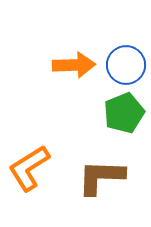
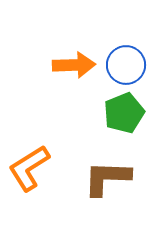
brown L-shape: moved 6 px right, 1 px down
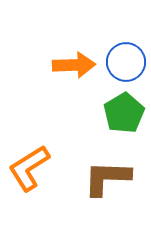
blue circle: moved 3 px up
green pentagon: rotated 9 degrees counterclockwise
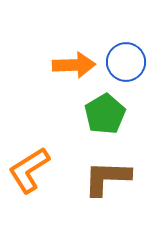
green pentagon: moved 19 px left, 1 px down
orange L-shape: moved 2 px down
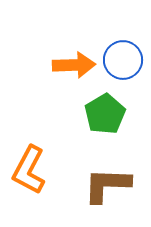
blue circle: moved 3 px left, 2 px up
orange L-shape: rotated 30 degrees counterclockwise
brown L-shape: moved 7 px down
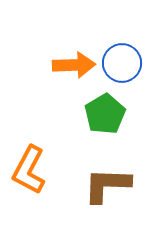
blue circle: moved 1 px left, 3 px down
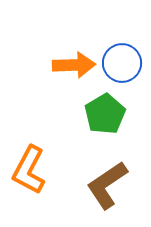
brown L-shape: rotated 36 degrees counterclockwise
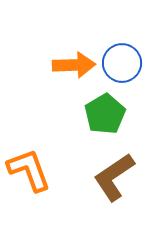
orange L-shape: rotated 132 degrees clockwise
brown L-shape: moved 7 px right, 8 px up
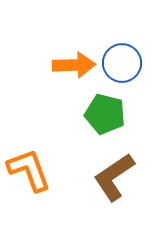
green pentagon: rotated 27 degrees counterclockwise
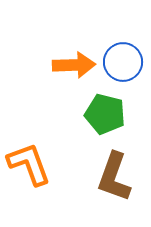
blue circle: moved 1 px right, 1 px up
orange L-shape: moved 6 px up
brown L-shape: rotated 36 degrees counterclockwise
